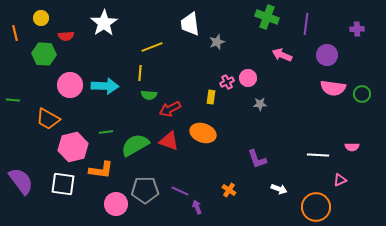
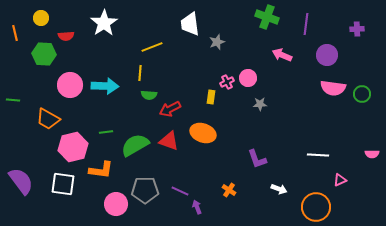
pink semicircle at (352, 147): moved 20 px right, 7 px down
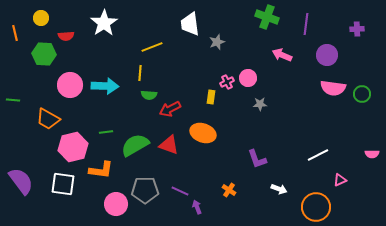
red triangle at (169, 141): moved 4 px down
white line at (318, 155): rotated 30 degrees counterclockwise
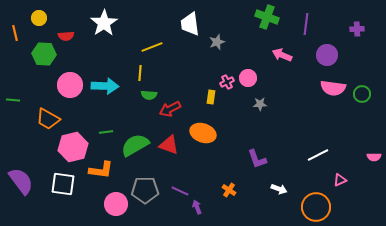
yellow circle at (41, 18): moved 2 px left
pink semicircle at (372, 154): moved 2 px right, 3 px down
